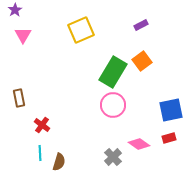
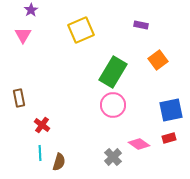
purple star: moved 16 px right
purple rectangle: rotated 40 degrees clockwise
orange square: moved 16 px right, 1 px up
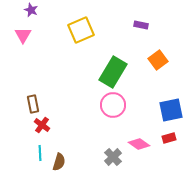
purple star: rotated 16 degrees counterclockwise
brown rectangle: moved 14 px right, 6 px down
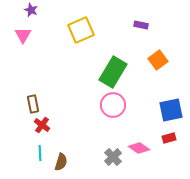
pink diamond: moved 4 px down
brown semicircle: moved 2 px right
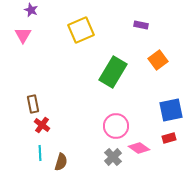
pink circle: moved 3 px right, 21 px down
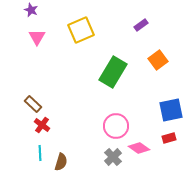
purple rectangle: rotated 48 degrees counterclockwise
pink triangle: moved 14 px right, 2 px down
brown rectangle: rotated 36 degrees counterclockwise
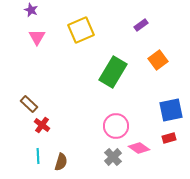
brown rectangle: moved 4 px left
cyan line: moved 2 px left, 3 px down
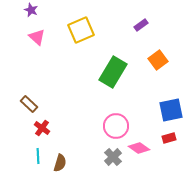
pink triangle: rotated 18 degrees counterclockwise
red cross: moved 3 px down
brown semicircle: moved 1 px left, 1 px down
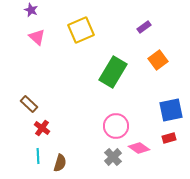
purple rectangle: moved 3 px right, 2 px down
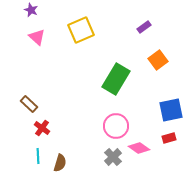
green rectangle: moved 3 px right, 7 px down
